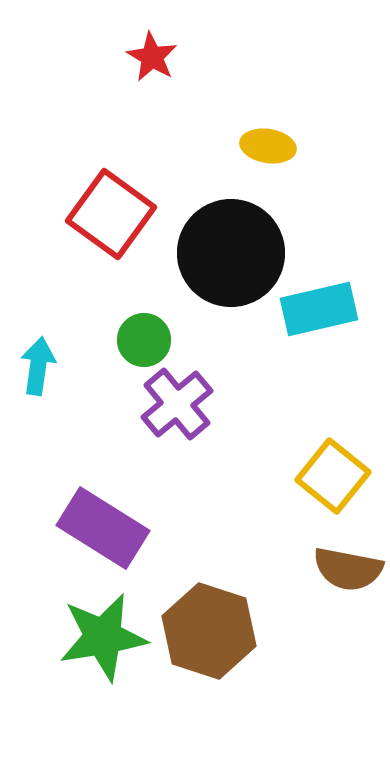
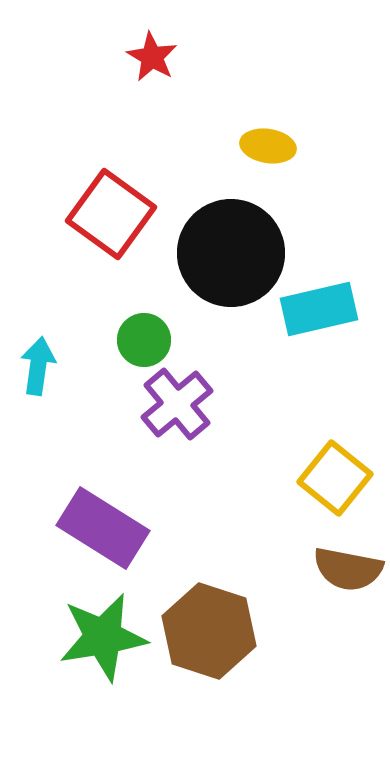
yellow square: moved 2 px right, 2 px down
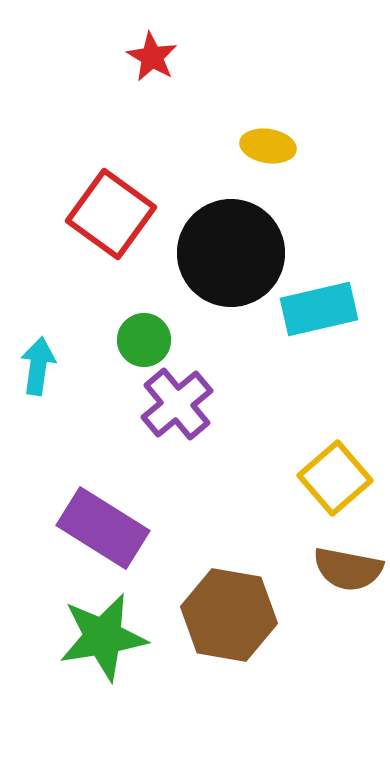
yellow square: rotated 10 degrees clockwise
brown hexagon: moved 20 px right, 16 px up; rotated 8 degrees counterclockwise
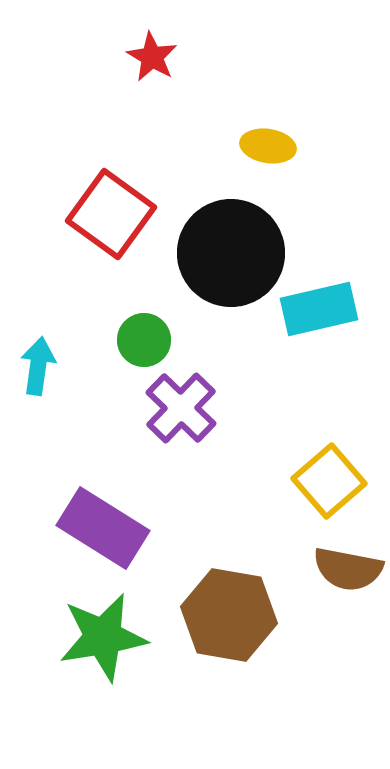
purple cross: moved 4 px right, 4 px down; rotated 6 degrees counterclockwise
yellow square: moved 6 px left, 3 px down
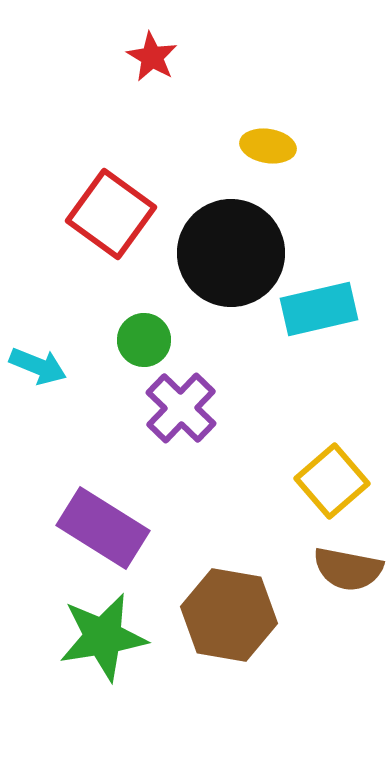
cyan arrow: rotated 104 degrees clockwise
yellow square: moved 3 px right
